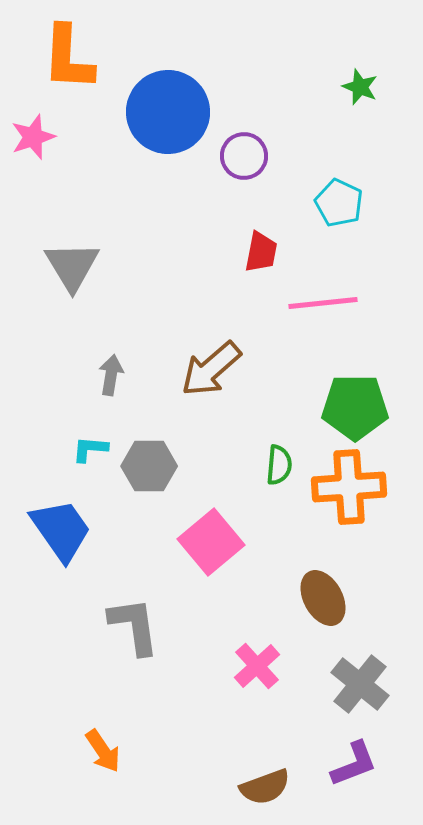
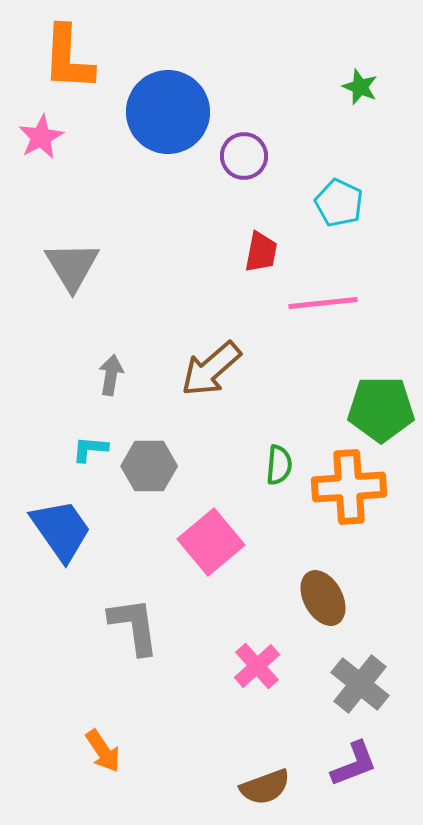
pink star: moved 8 px right; rotated 9 degrees counterclockwise
green pentagon: moved 26 px right, 2 px down
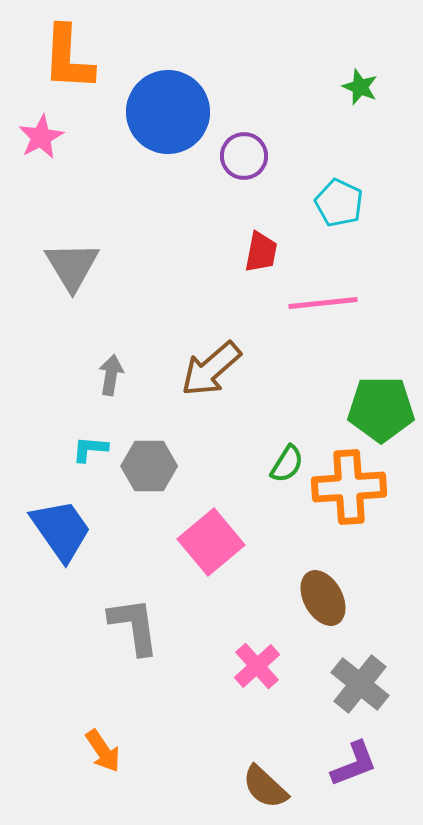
green semicircle: moved 8 px right, 1 px up; rotated 27 degrees clockwise
brown semicircle: rotated 63 degrees clockwise
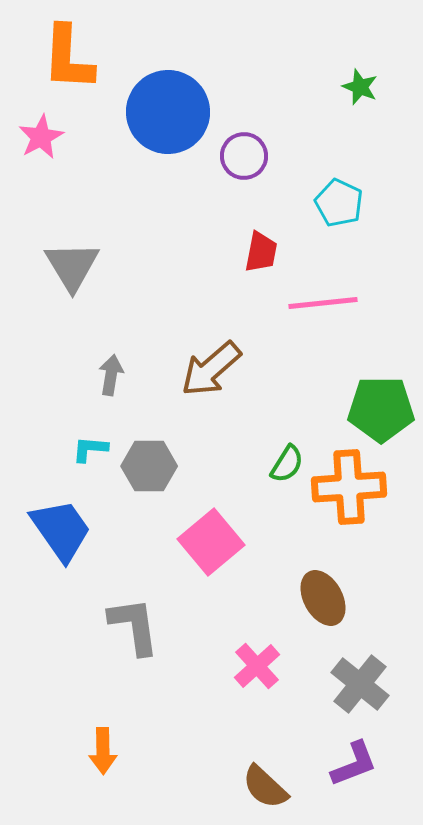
orange arrow: rotated 33 degrees clockwise
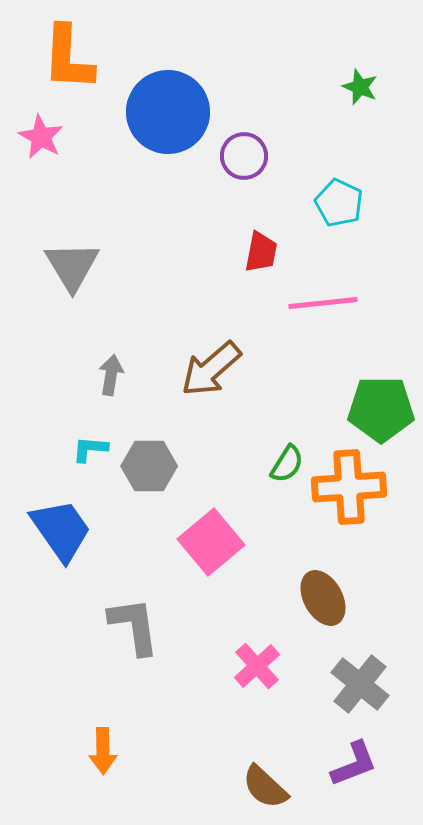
pink star: rotated 15 degrees counterclockwise
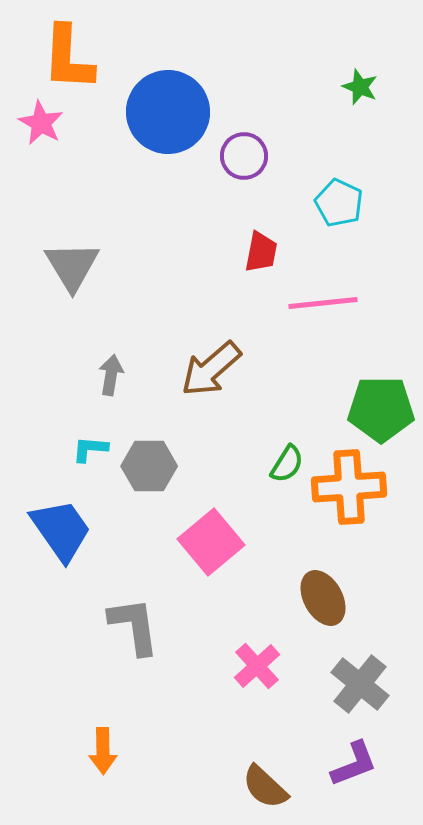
pink star: moved 14 px up
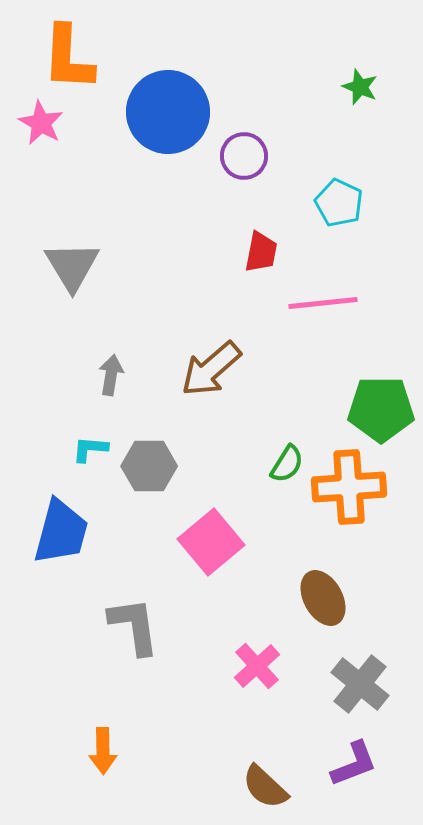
blue trapezoid: moved 2 px down; rotated 50 degrees clockwise
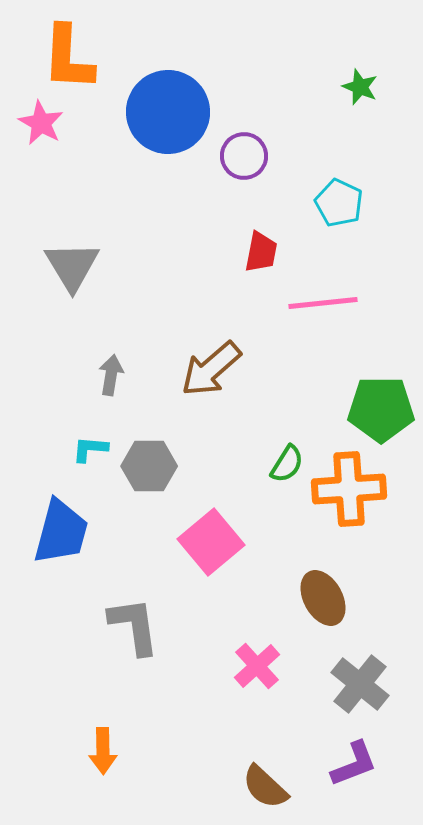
orange cross: moved 2 px down
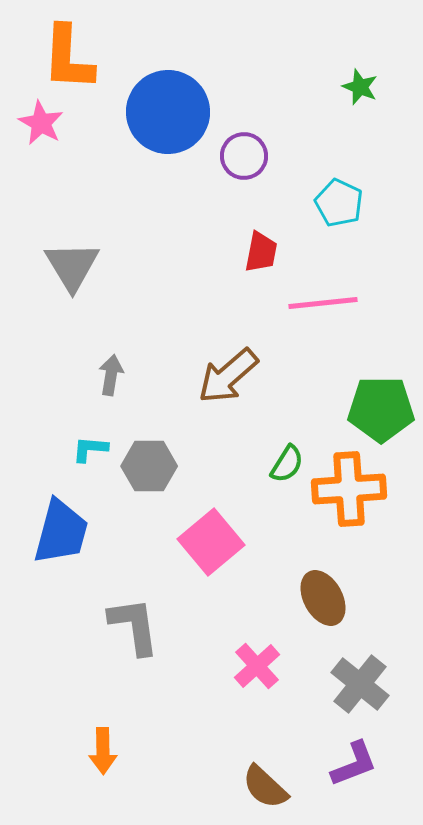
brown arrow: moved 17 px right, 7 px down
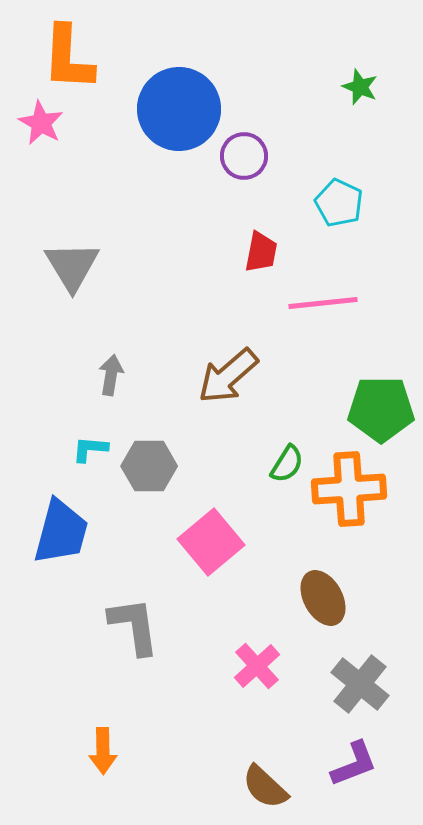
blue circle: moved 11 px right, 3 px up
